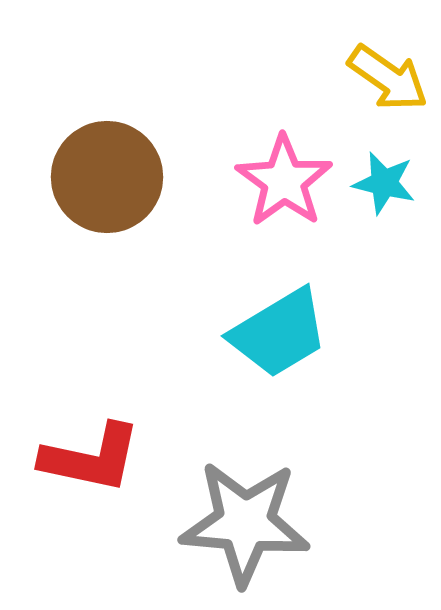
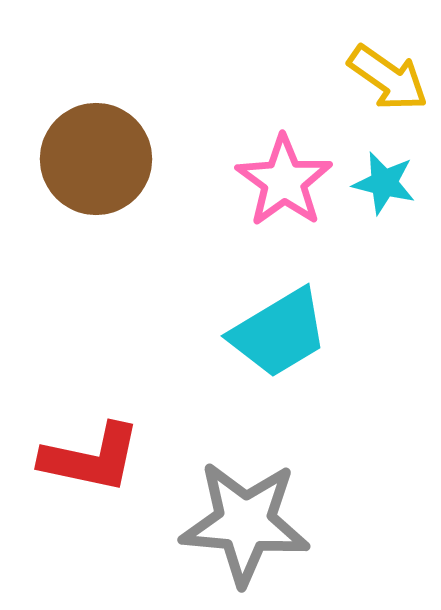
brown circle: moved 11 px left, 18 px up
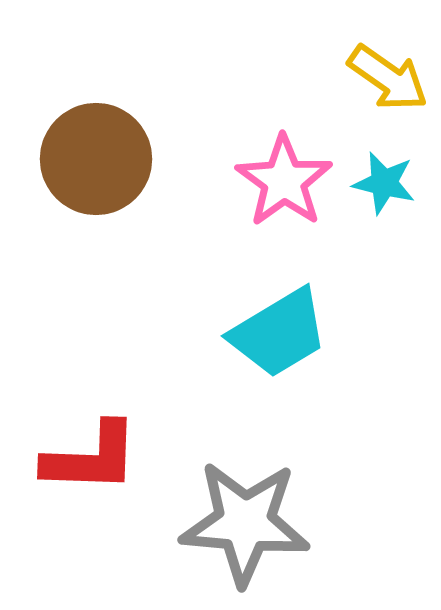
red L-shape: rotated 10 degrees counterclockwise
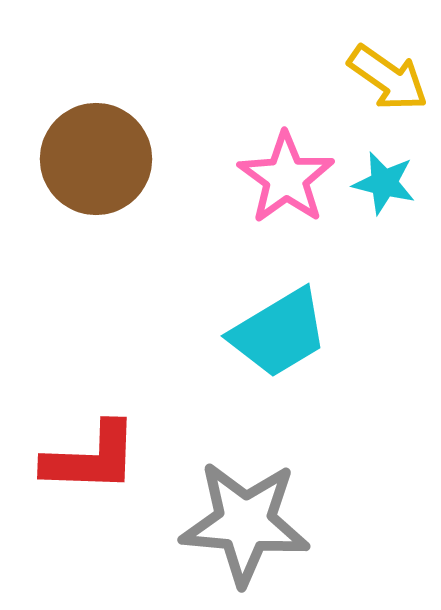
pink star: moved 2 px right, 3 px up
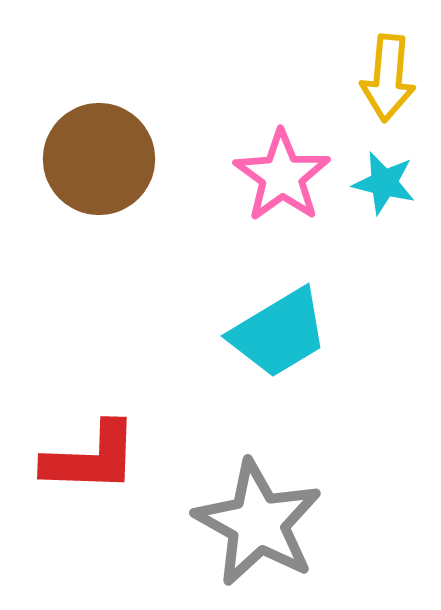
yellow arrow: rotated 60 degrees clockwise
brown circle: moved 3 px right
pink star: moved 4 px left, 2 px up
gray star: moved 13 px right; rotated 24 degrees clockwise
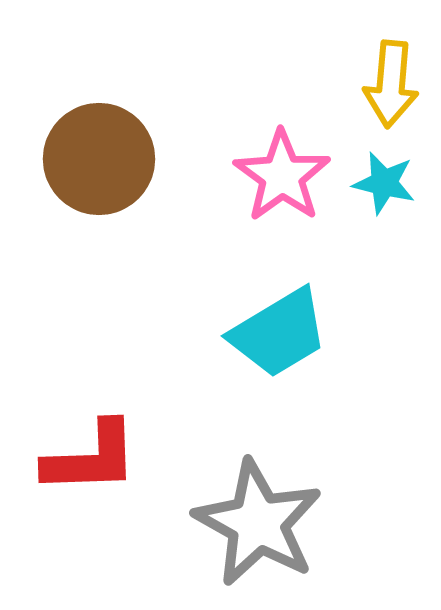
yellow arrow: moved 3 px right, 6 px down
red L-shape: rotated 4 degrees counterclockwise
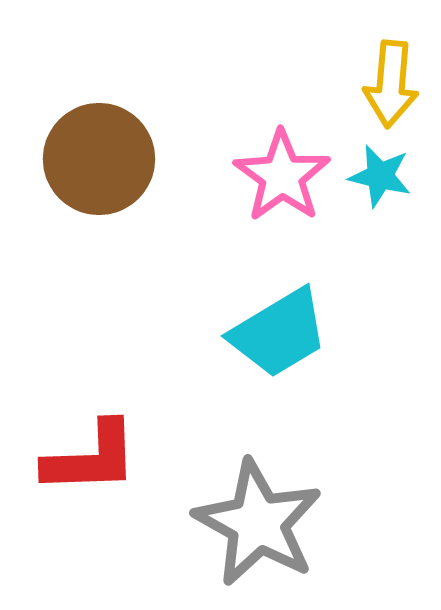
cyan star: moved 4 px left, 7 px up
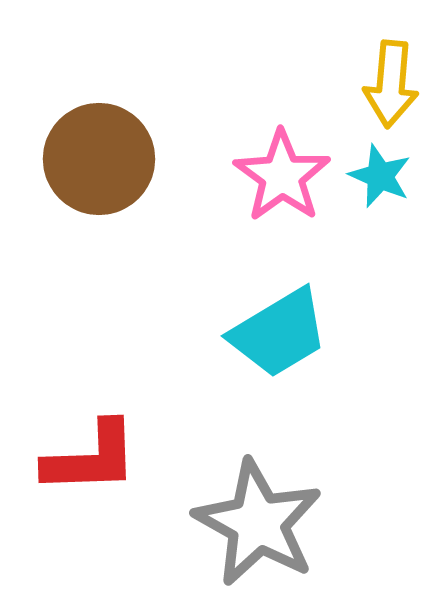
cyan star: rotated 10 degrees clockwise
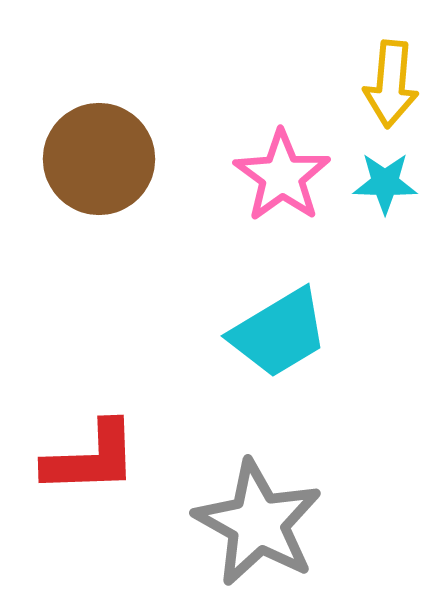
cyan star: moved 5 px right, 7 px down; rotated 22 degrees counterclockwise
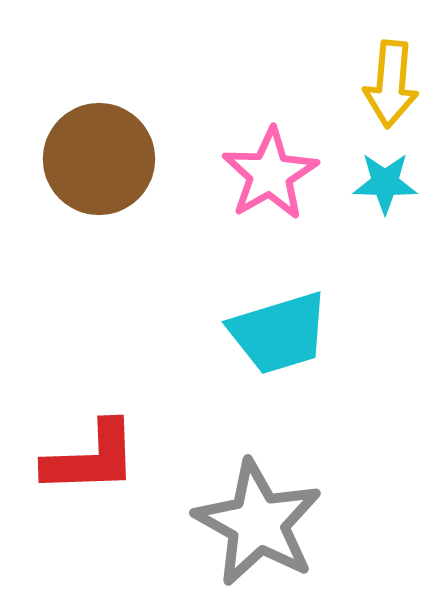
pink star: moved 12 px left, 2 px up; rotated 6 degrees clockwise
cyan trapezoid: rotated 14 degrees clockwise
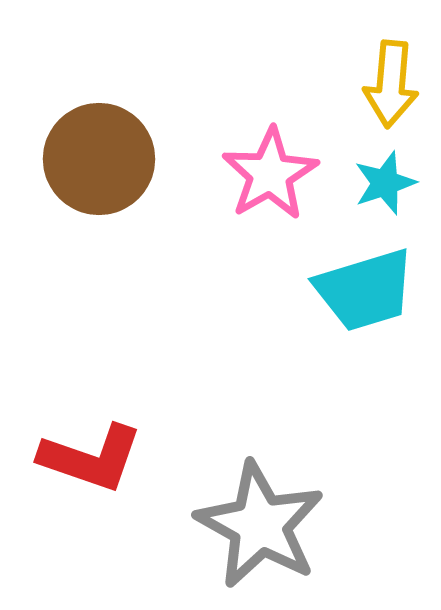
cyan star: rotated 20 degrees counterclockwise
cyan trapezoid: moved 86 px right, 43 px up
red L-shape: rotated 21 degrees clockwise
gray star: moved 2 px right, 2 px down
